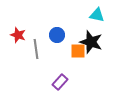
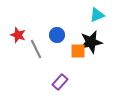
cyan triangle: rotated 35 degrees counterclockwise
black star: rotated 30 degrees counterclockwise
gray line: rotated 18 degrees counterclockwise
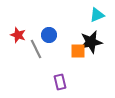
blue circle: moved 8 px left
purple rectangle: rotated 56 degrees counterclockwise
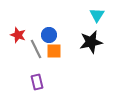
cyan triangle: rotated 35 degrees counterclockwise
orange square: moved 24 px left
purple rectangle: moved 23 px left
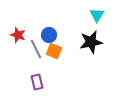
orange square: rotated 21 degrees clockwise
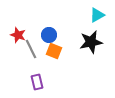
cyan triangle: rotated 28 degrees clockwise
gray line: moved 5 px left
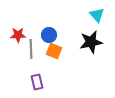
cyan triangle: rotated 42 degrees counterclockwise
red star: rotated 21 degrees counterclockwise
gray line: rotated 24 degrees clockwise
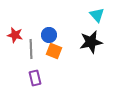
red star: moved 3 px left; rotated 14 degrees clockwise
purple rectangle: moved 2 px left, 4 px up
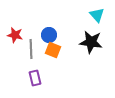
black star: rotated 20 degrees clockwise
orange square: moved 1 px left, 1 px up
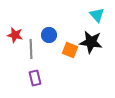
orange square: moved 17 px right
